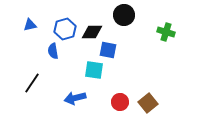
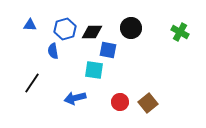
black circle: moved 7 px right, 13 px down
blue triangle: rotated 16 degrees clockwise
green cross: moved 14 px right; rotated 12 degrees clockwise
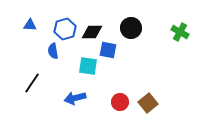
cyan square: moved 6 px left, 4 px up
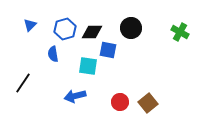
blue triangle: rotated 48 degrees counterclockwise
blue semicircle: moved 3 px down
black line: moved 9 px left
blue arrow: moved 2 px up
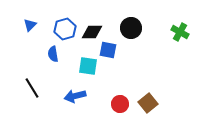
black line: moved 9 px right, 5 px down; rotated 65 degrees counterclockwise
red circle: moved 2 px down
